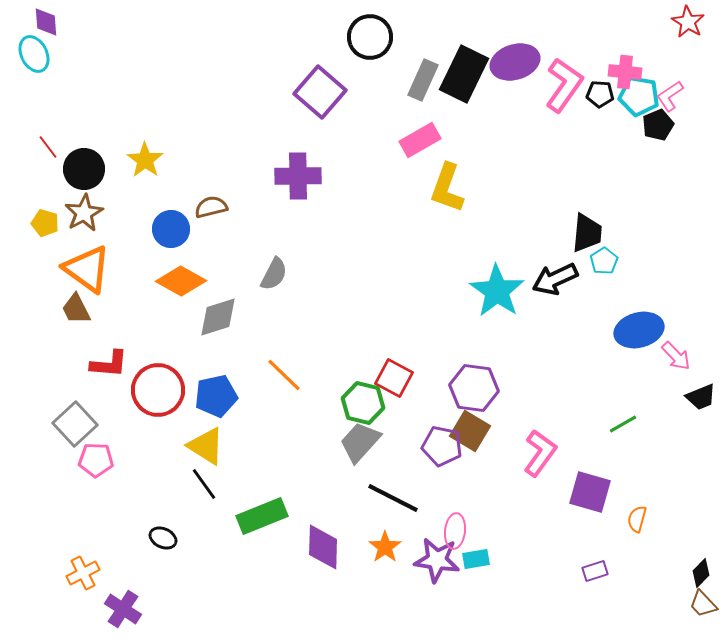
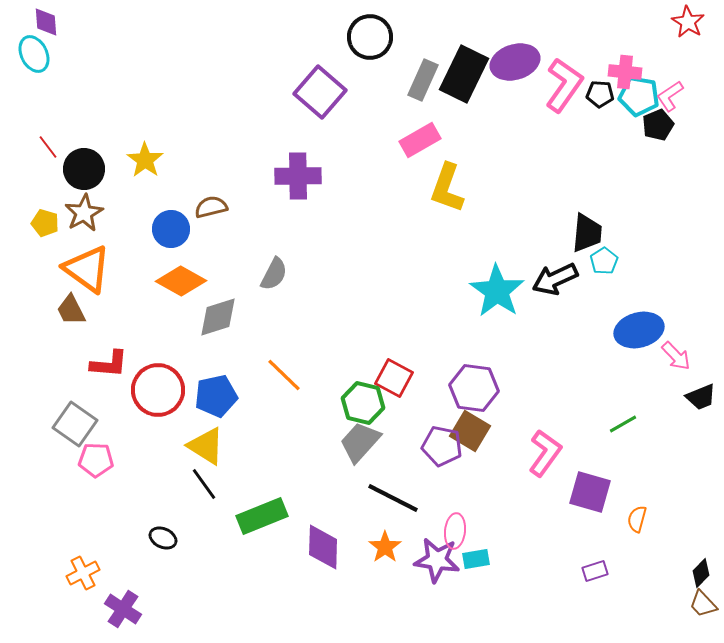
brown trapezoid at (76, 309): moved 5 px left, 1 px down
gray square at (75, 424): rotated 12 degrees counterclockwise
pink L-shape at (540, 453): moved 5 px right
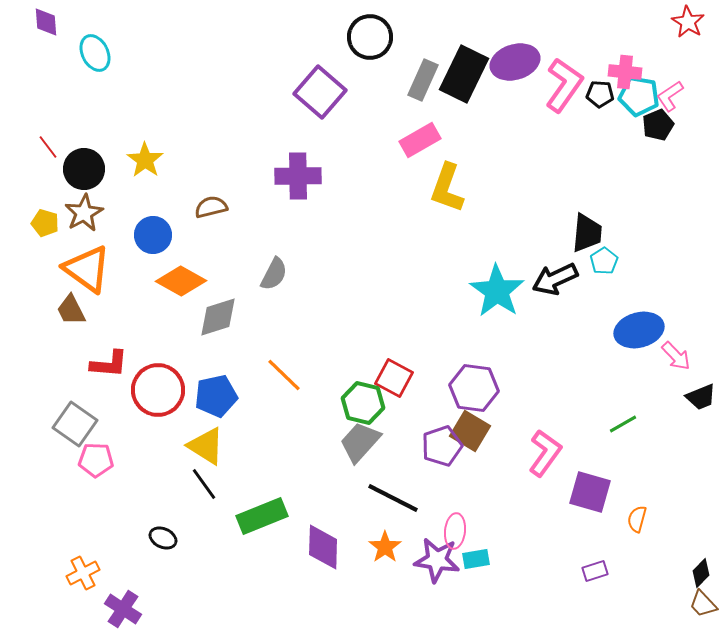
cyan ellipse at (34, 54): moved 61 px right, 1 px up
blue circle at (171, 229): moved 18 px left, 6 px down
purple pentagon at (442, 446): rotated 30 degrees counterclockwise
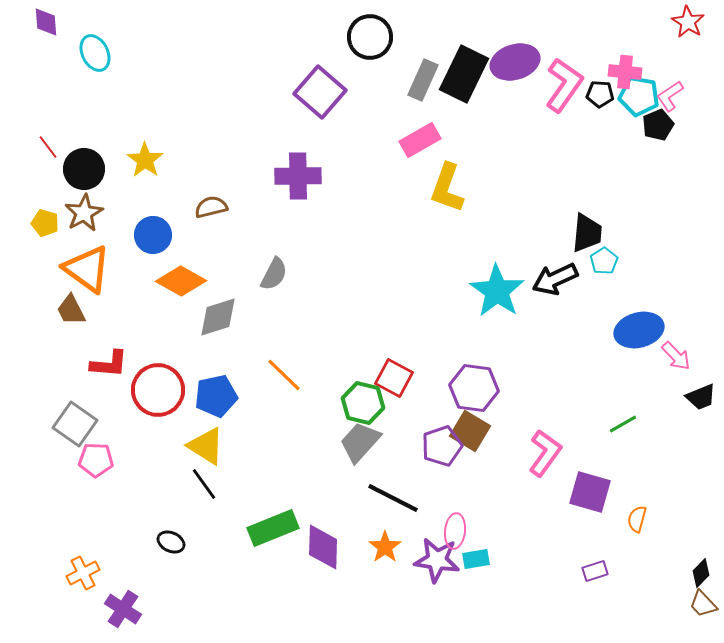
green rectangle at (262, 516): moved 11 px right, 12 px down
black ellipse at (163, 538): moved 8 px right, 4 px down
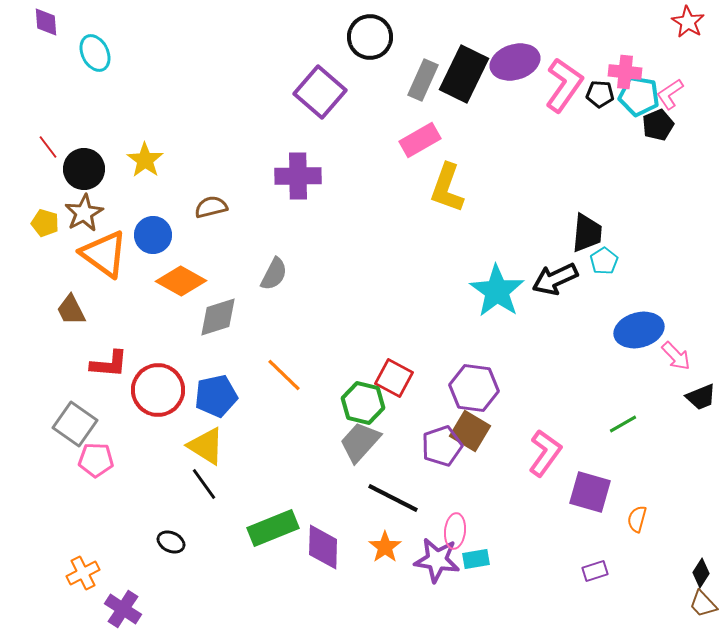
pink L-shape at (670, 96): moved 2 px up
orange triangle at (87, 269): moved 17 px right, 15 px up
black diamond at (701, 573): rotated 12 degrees counterclockwise
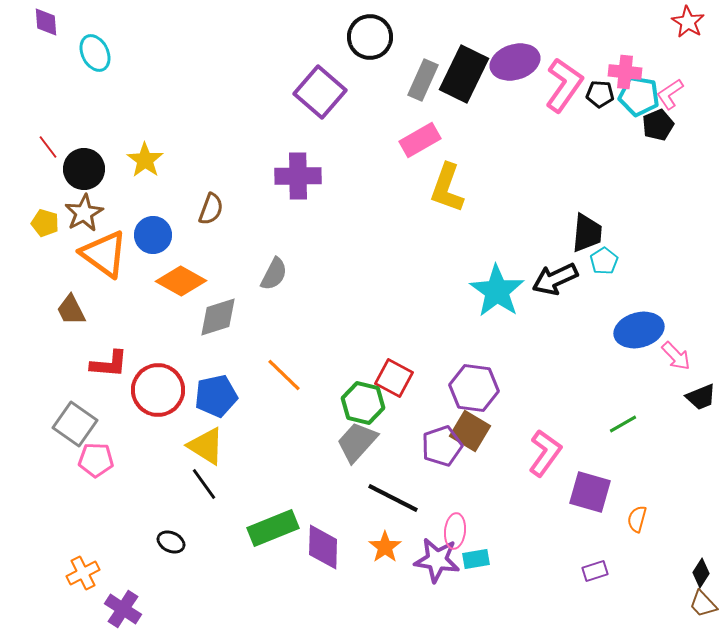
brown semicircle at (211, 207): moved 2 px down; rotated 124 degrees clockwise
gray trapezoid at (360, 442): moved 3 px left
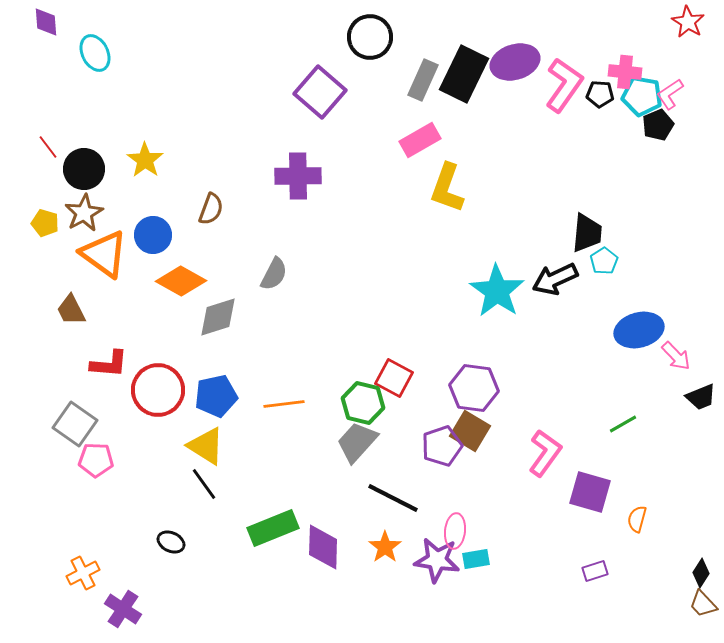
cyan pentagon at (639, 96): moved 3 px right
orange line at (284, 375): moved 29 px down; rotated 51 degrees counterclockwise
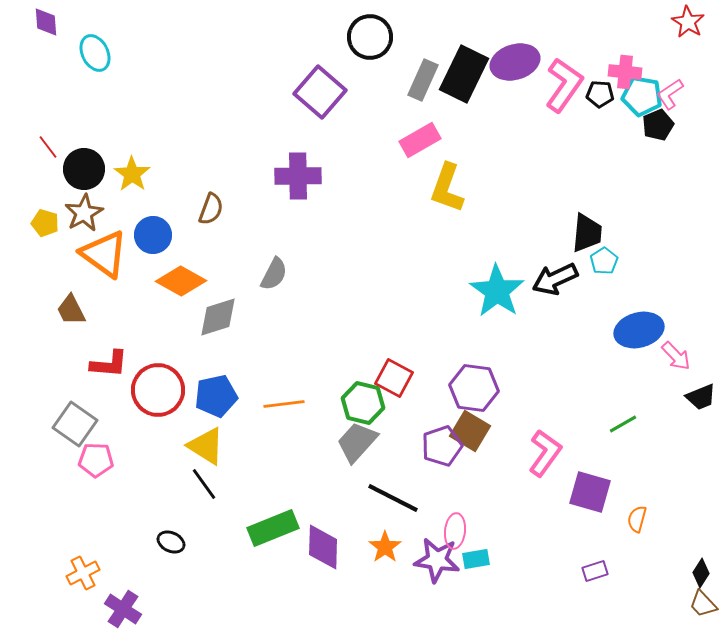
yellow star at (145, 160): moved 13 px left, 14 px down
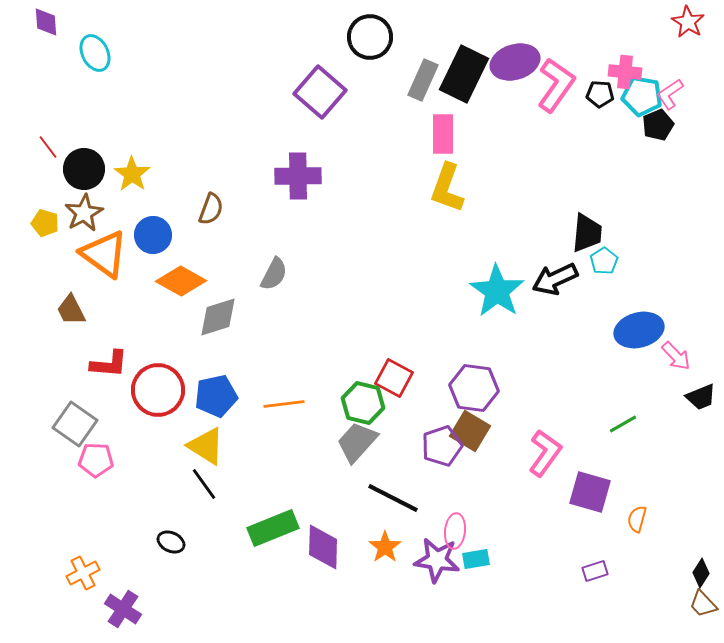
pink L-shape at (564, 85): moved 8 px left
pink rectangle at (420, 140): moved 23 px right, 6 px up; rotated 60 degrees counterclockwise
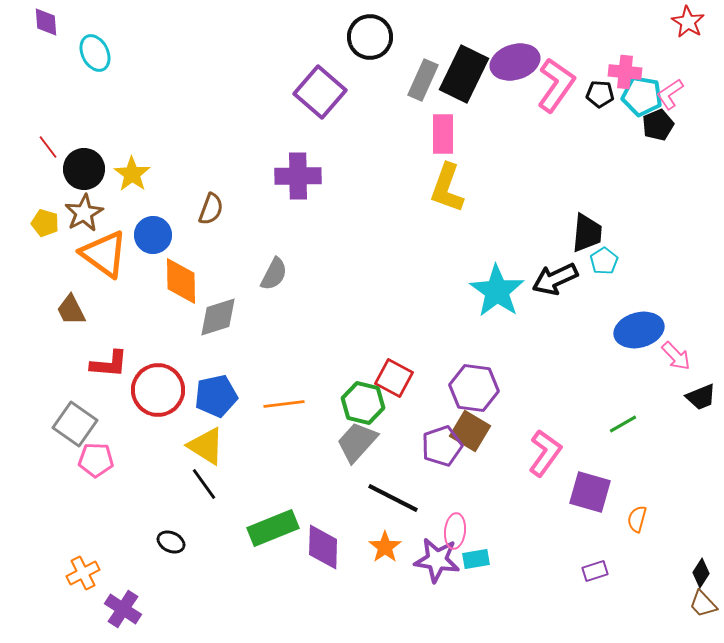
orange diamond at (181, 281): rotated 60 degrees clockwise
